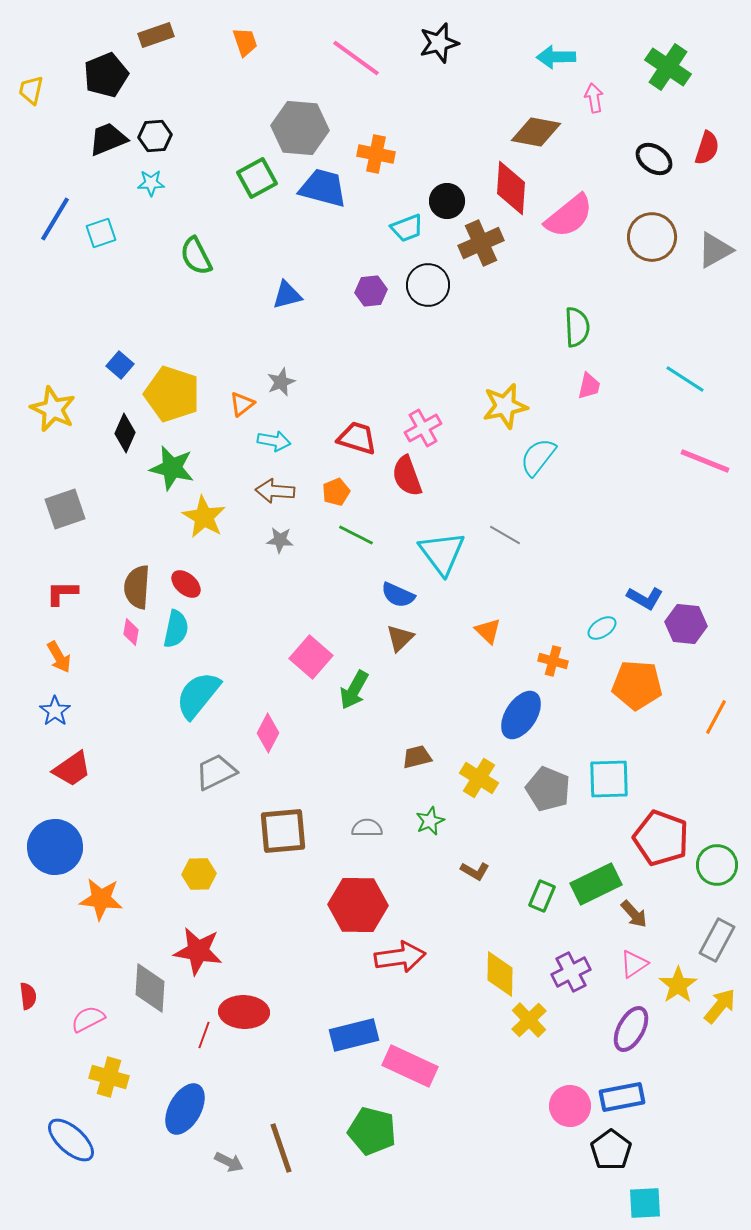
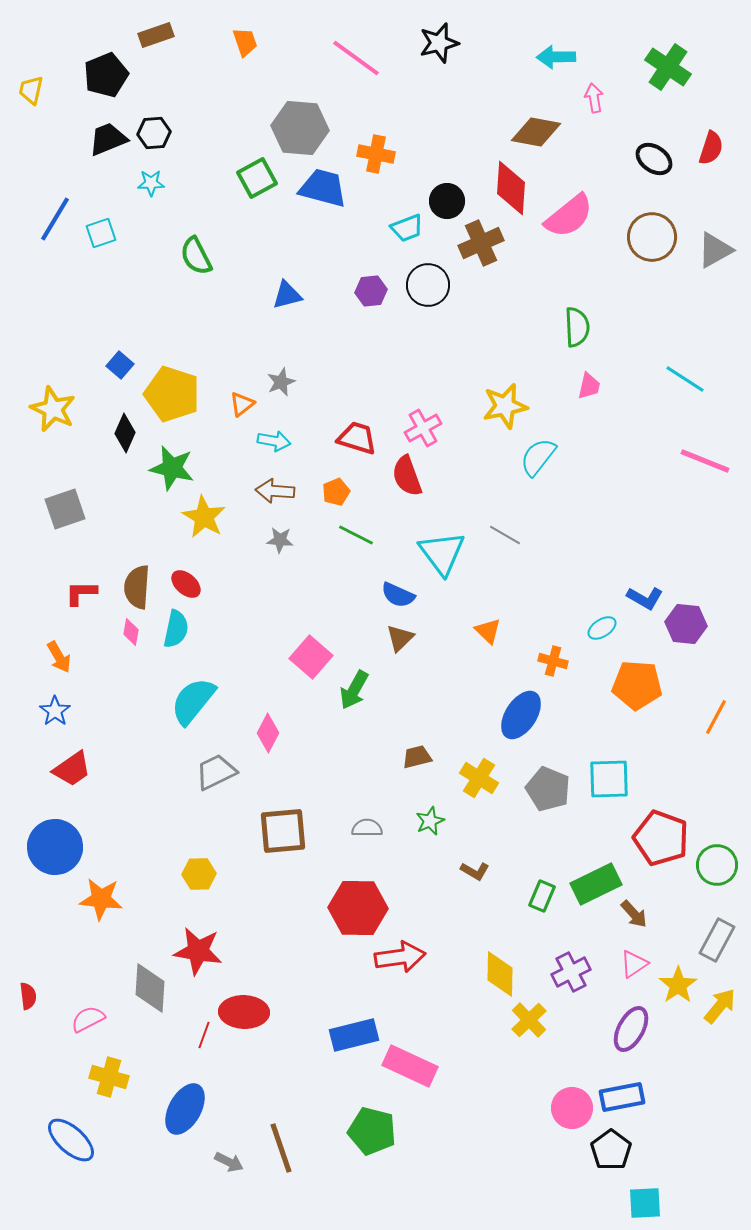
black hexagon at (155, 136): moved 1 px left, 3 px up
red semicircle at (707, 148): moved 4 px right
red L-shape at (62, 593): moved 19 px right
cyan semicircle at (198, 695): moved 5 px left, 6 px down
red hexagon at (358, 905): moved 3 px down
pink circle at (570, 1106): moved 2 px right, 2 px down
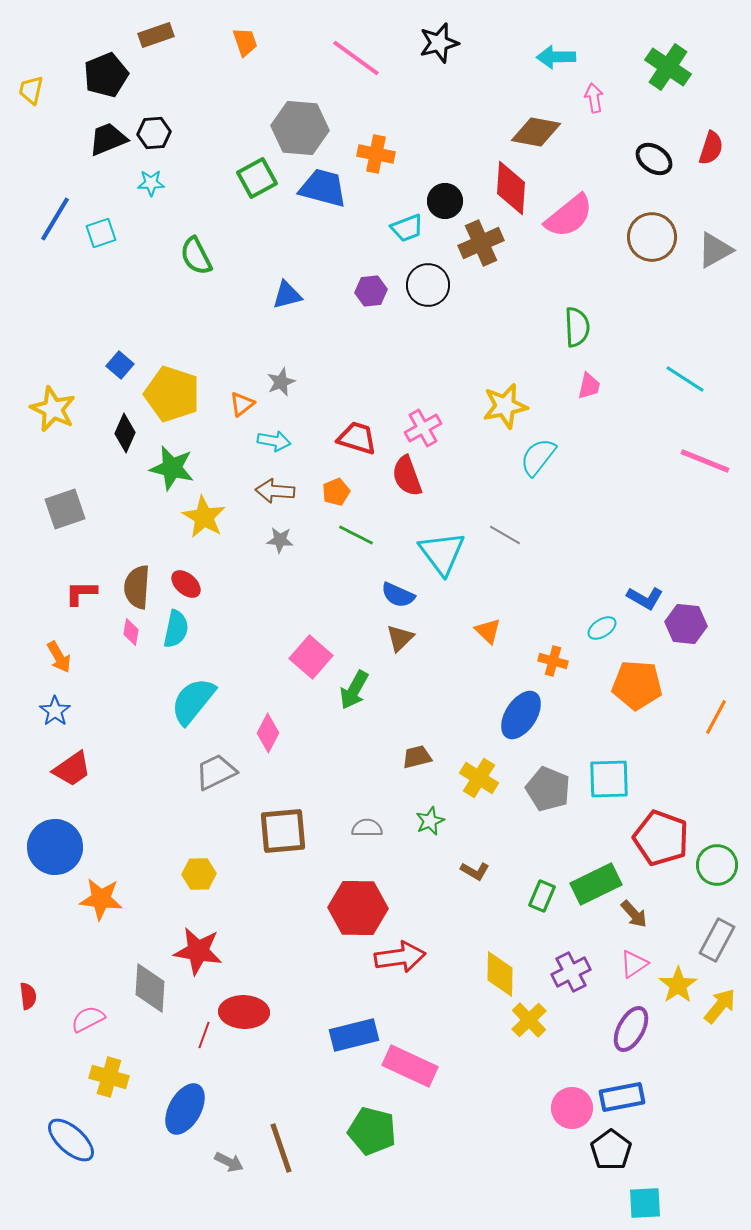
black circle at (447, 201): moved 2 px left
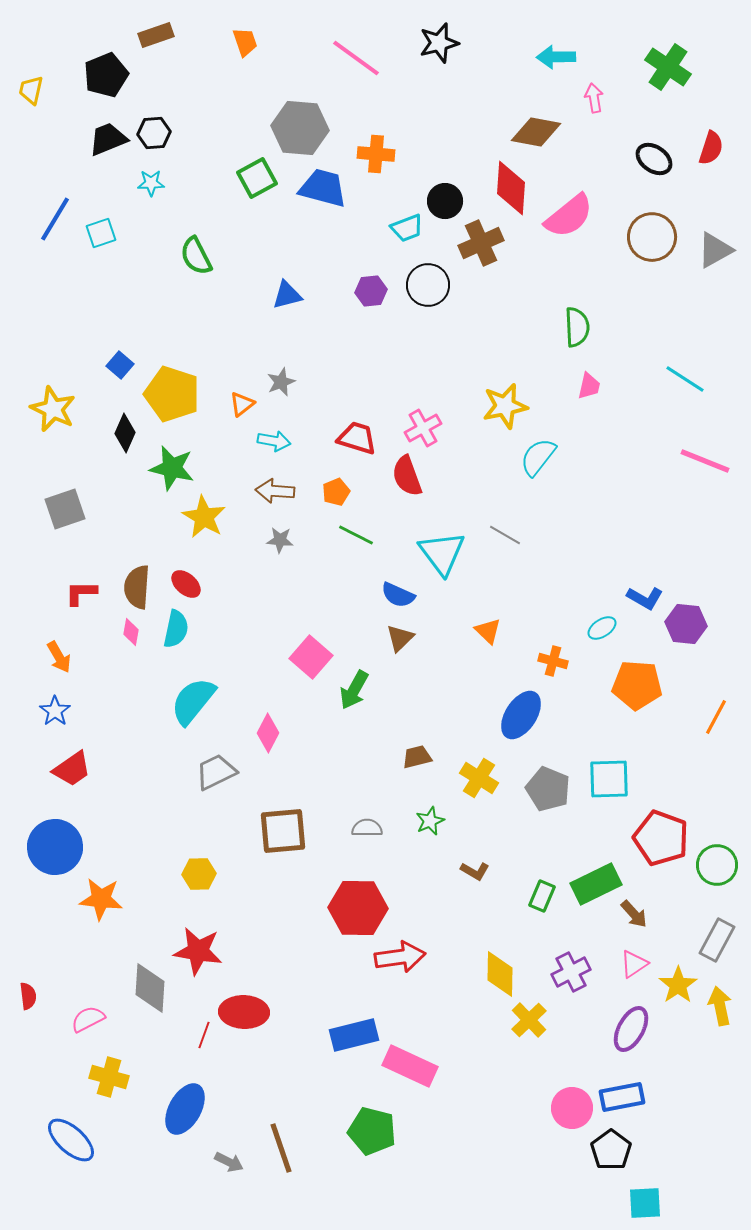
orange cross at (376, 154): rotated 6 degrees counterclockwise
yellow arrow at (720, 1006): rotated 51 degrees counterclockwise
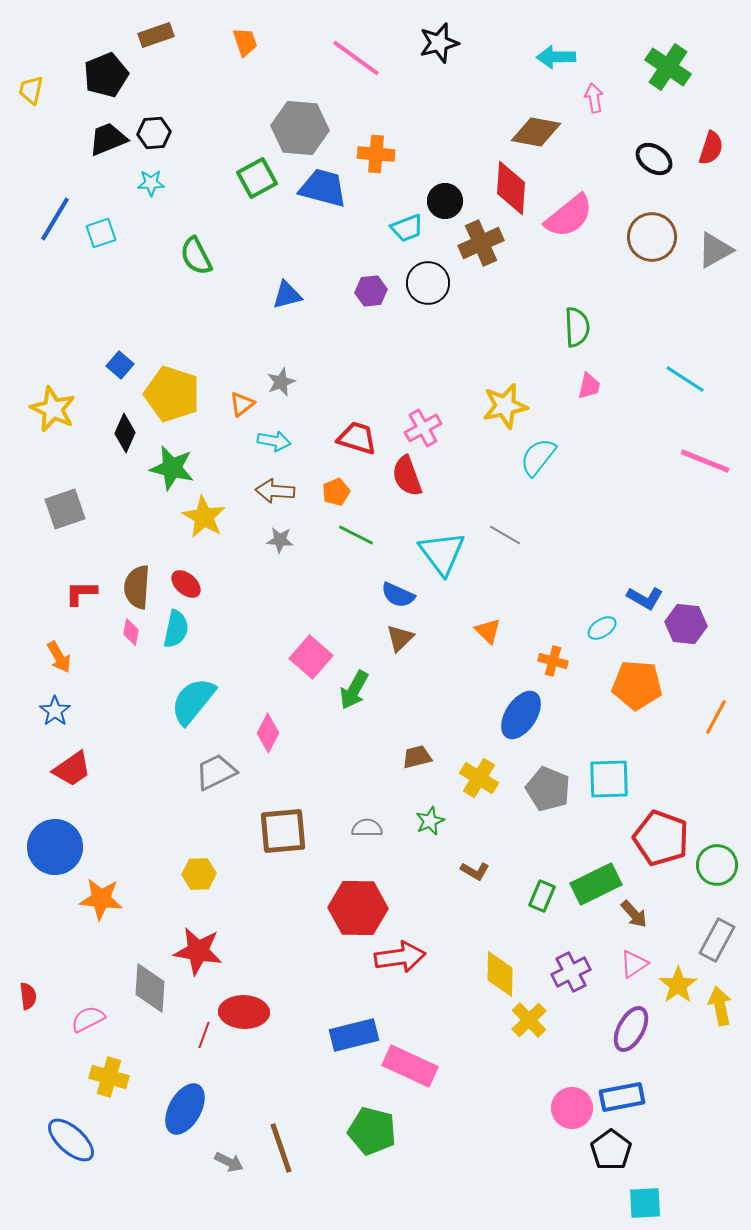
black circle at (428, 285): moved 2 px up
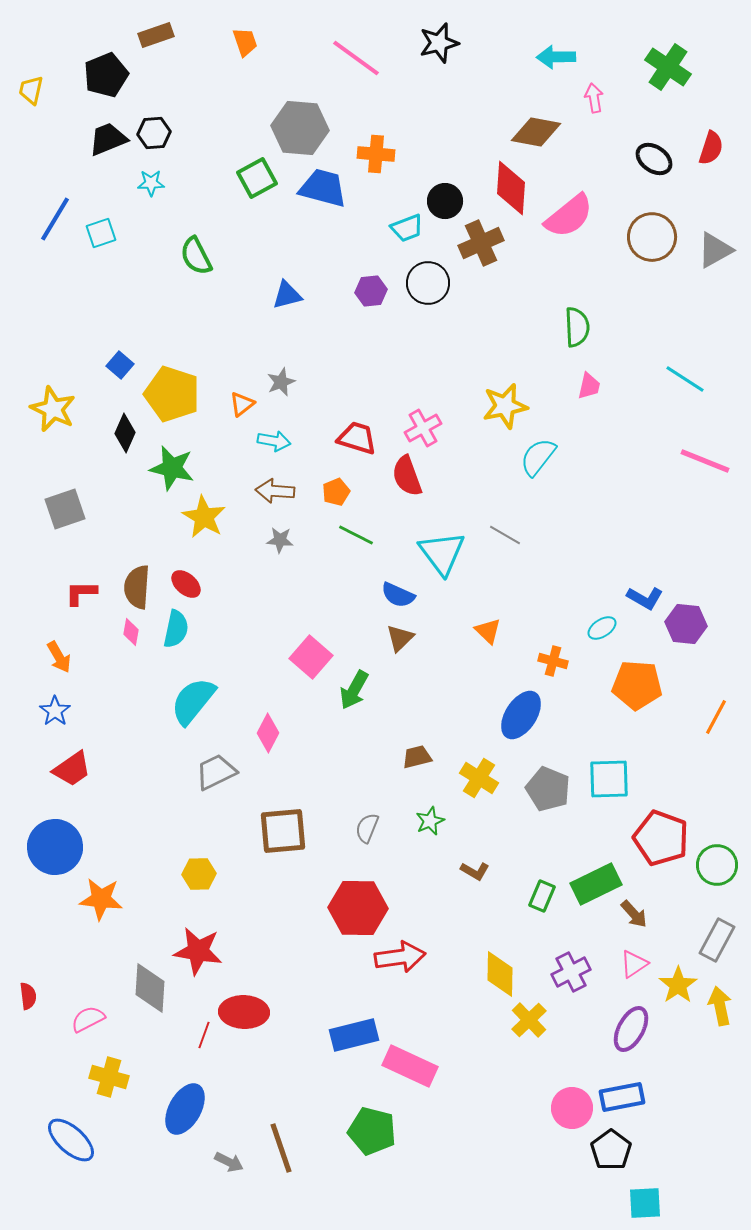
gray semicircle at (367, 828): rotated 68 degrees counterclockwise
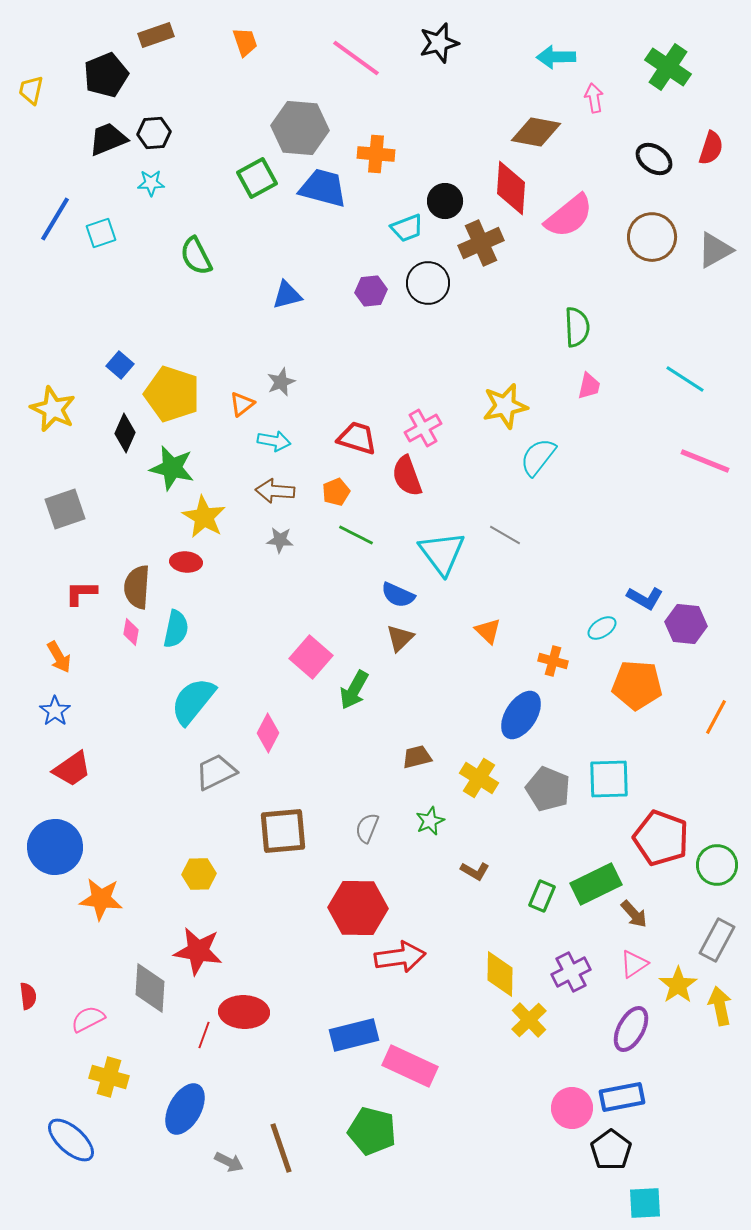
red ellipse at (186, 584): moved 22 px up; rotated 36 degrees counterclockwise
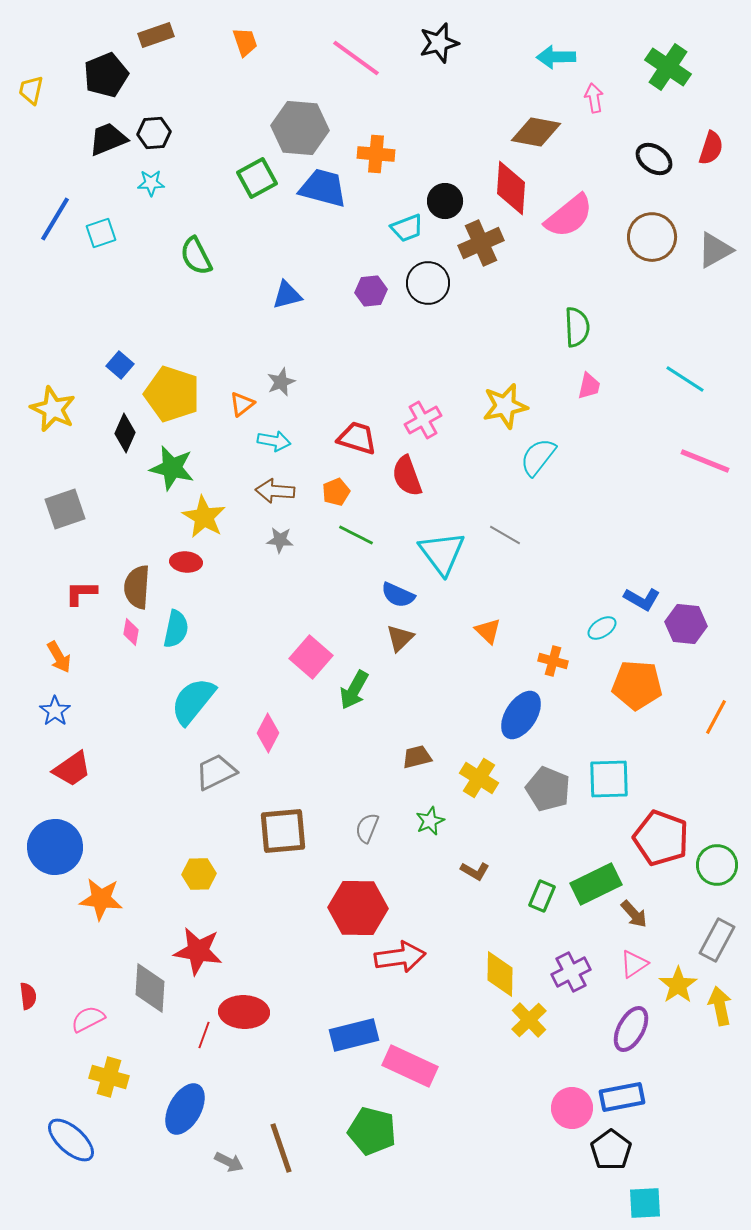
pink cross at (423, 428): moved 8 px up
blue L-shape at (645, 598): moved 3 px left, 1 px down
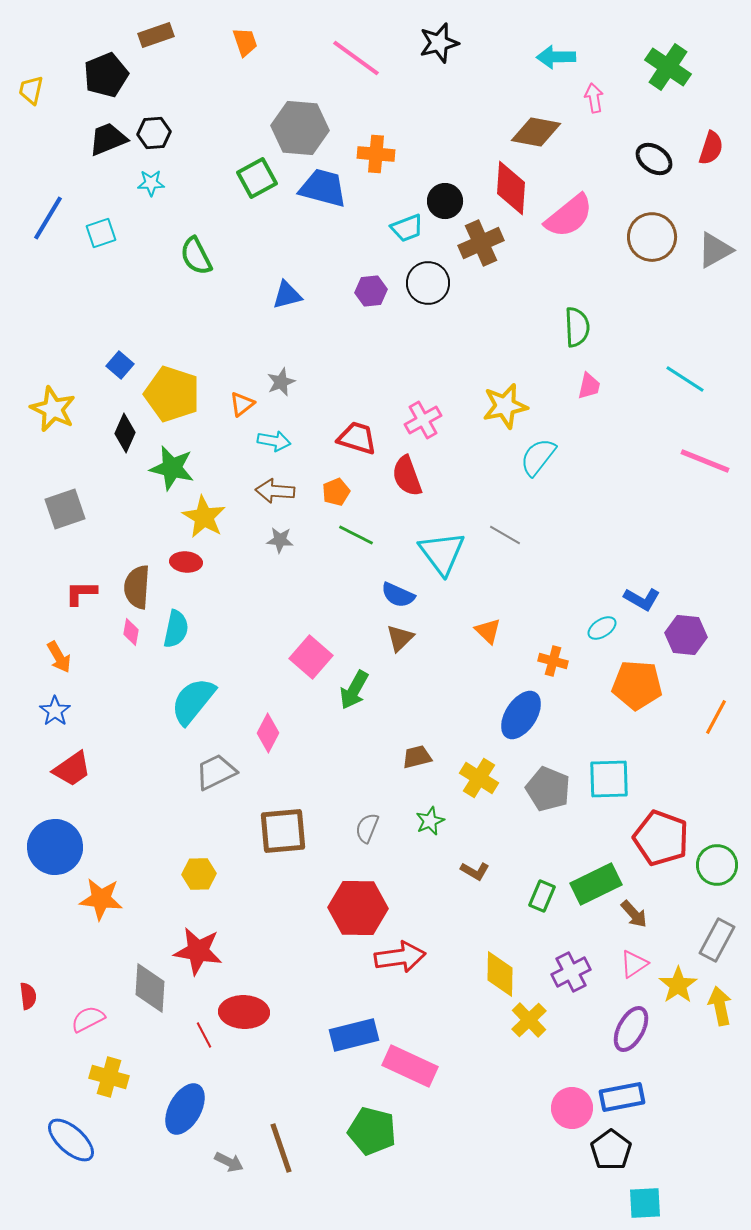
blue line at (55, 219): moved 7 px left, 1 px up
purple hexagon at (686, 624): moved 11 px down
red line at (204, 1035): rotated 48 degrees counterclockwise
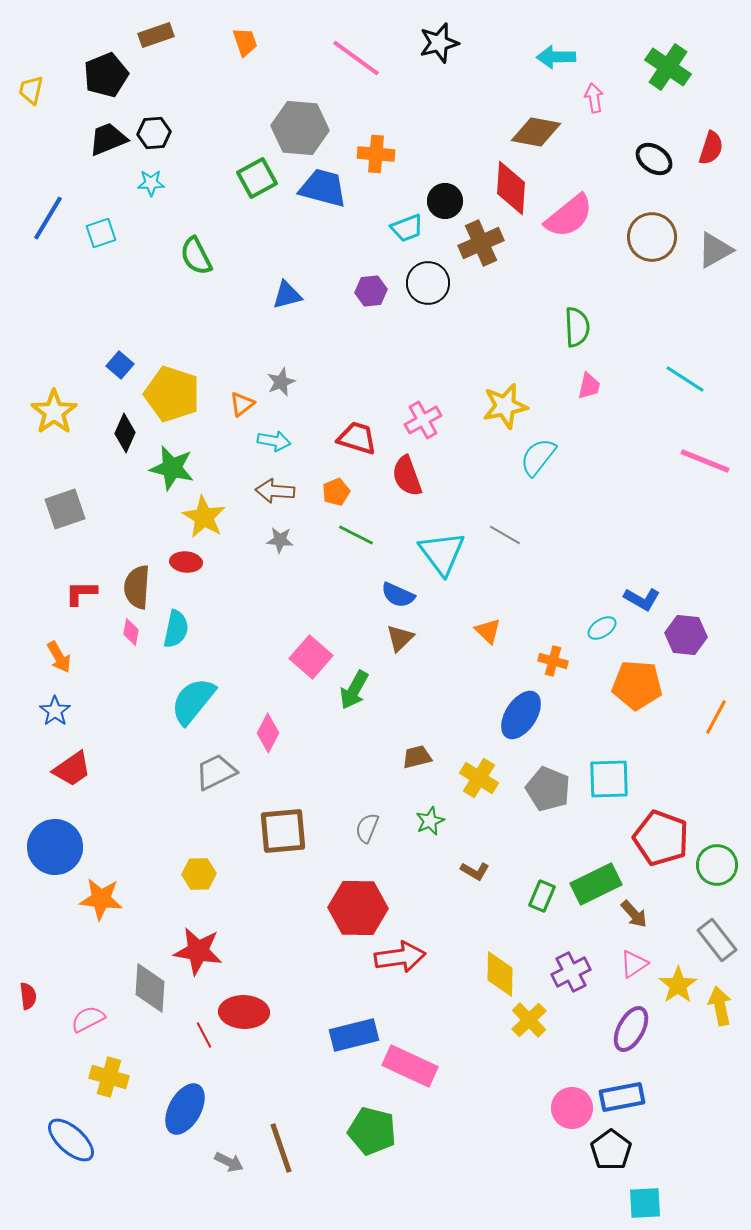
yellow star at (53, 409): moved 1 px right, 3 px down; rotated 12 degrees clockwise
gray rectangle at (717, 940): rotated 66 degrees counterclockwise
